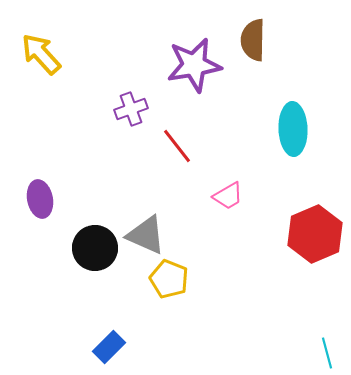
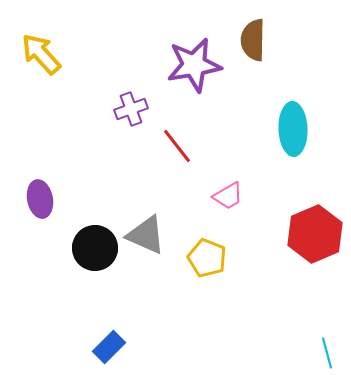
yellow pentagon: moved 38 px right, 21 px up
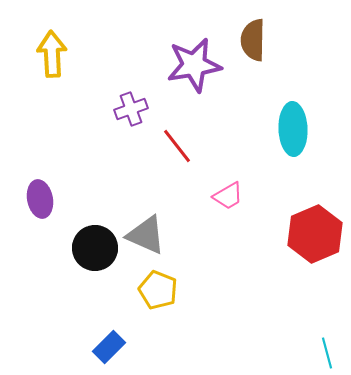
yellow arrow: moved 11 px right; rotated 39 degrees clockwise
yellow pentagon: moved 49 px left, 32 px down
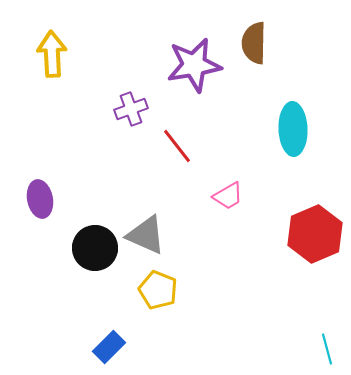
brown semicircle: moved 1 px right, 3 px down
cyan line: moved 4 px up
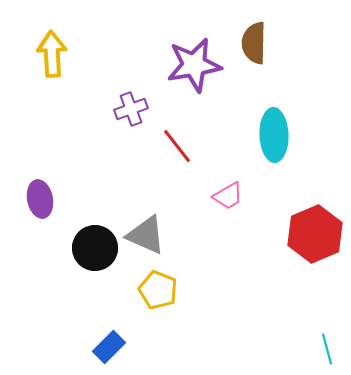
cyan ellipse: moved 19 px left, 6 px down
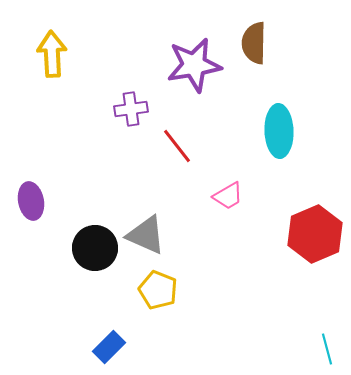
purple cross: rotated 12 degrees clockwise
cyan ellipse: moved 5 px right, 4 px up
purple ellipse: moved 9 px left, 2 px down
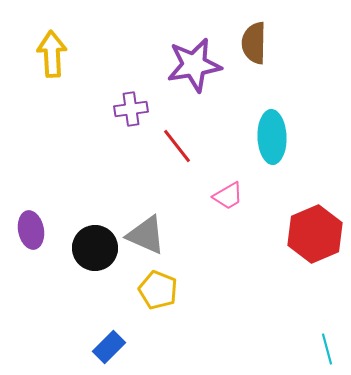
cyan ellipse: moved 7 px left, 6 px down
purple ellipse: moved 29 px down
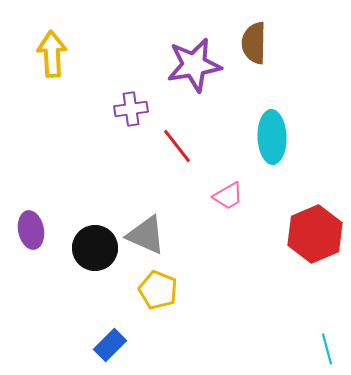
blue rectangle: moved 1 px right, 2 px up
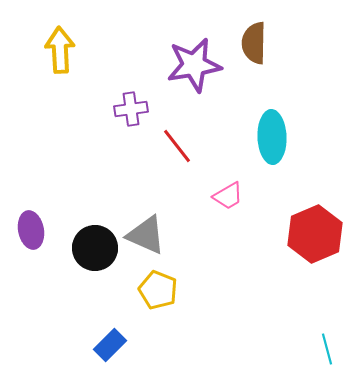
yellow arrow: moved 8 px right, 4 px up
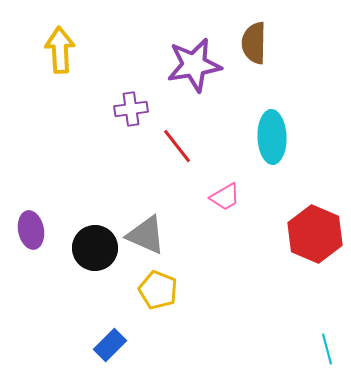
pink trapezoid: moved 3 px left, 1 px down
red hexagon: rotated 14 degrees counterclockwise
